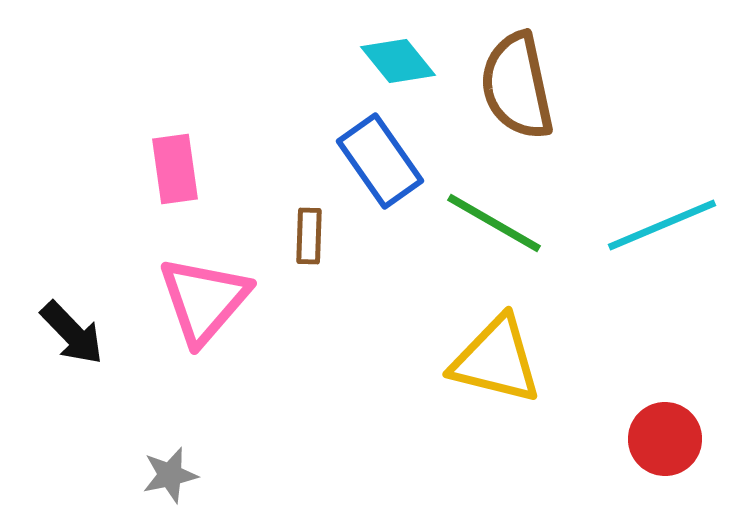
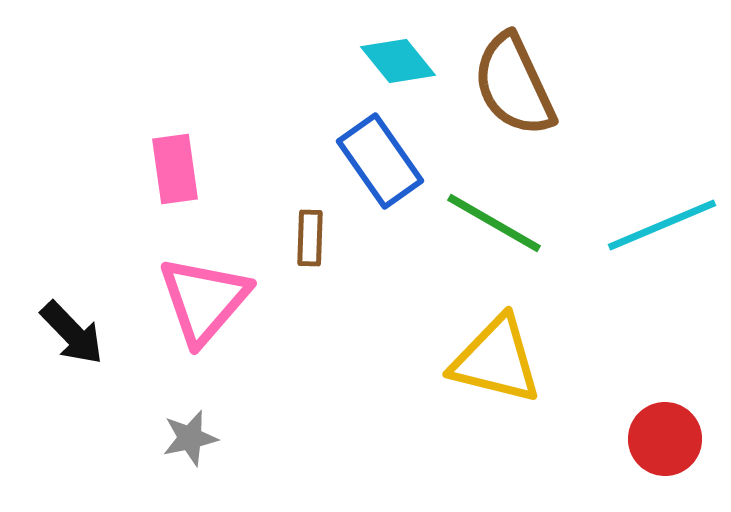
brown semicircle: moved 3 px left, 1 px up; rotated 13 degrees counterclockwise
brown rectangle: moved 1 px right, 2 px down
gray star: moved 20 px right, 37 px up
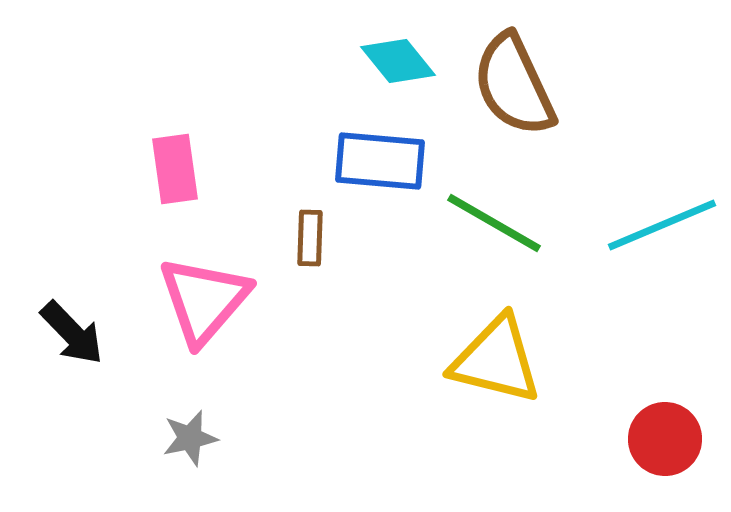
blue rectangle: rotated 50 degrees counterclockwise
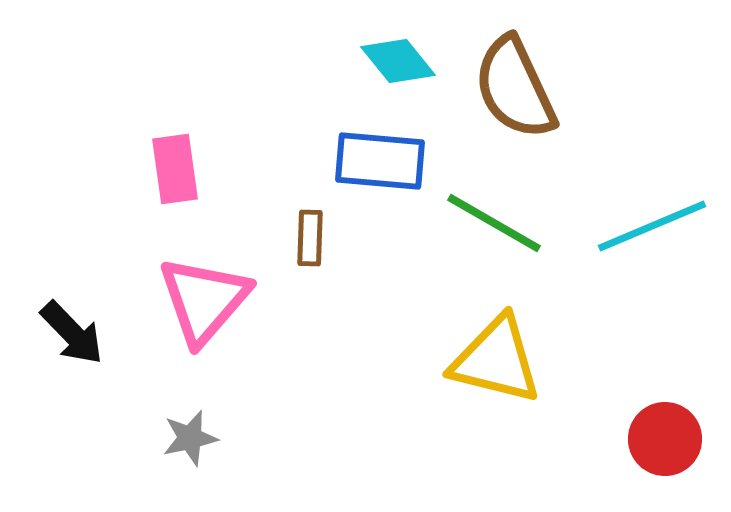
brown semicircle: moved 1 px right, 3 px down
cyan line: moved 10 px left, 1 px down
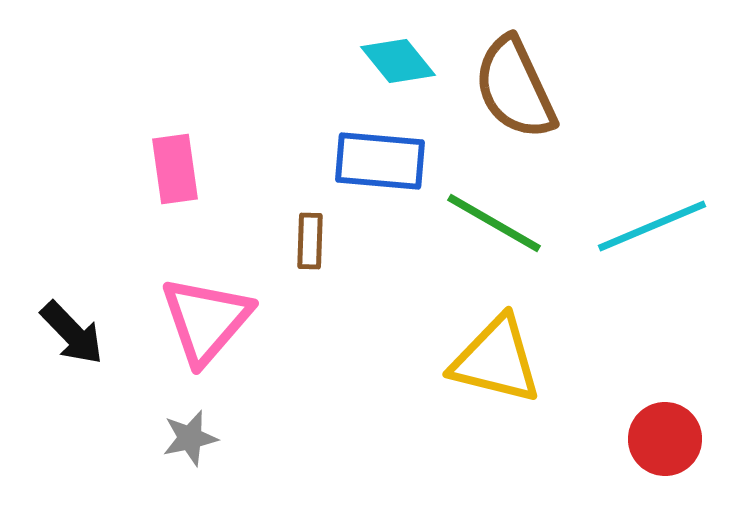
brown rectangle: moved 3 px down
pink triangle: moved 2 px right, 20 px down
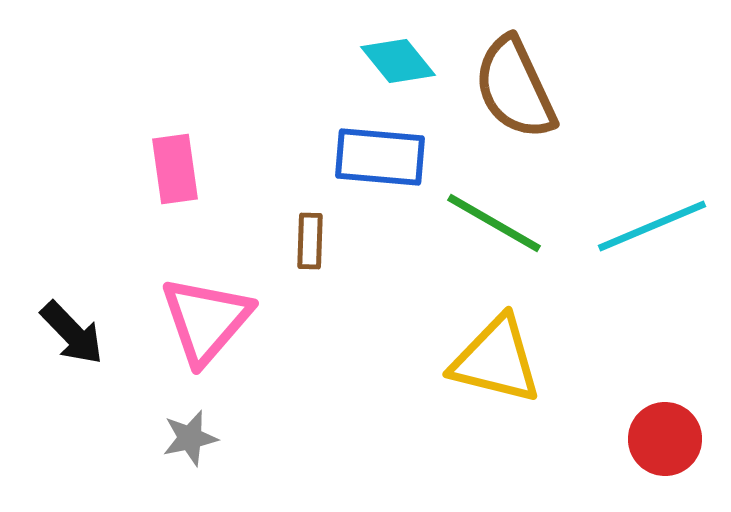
blue rectangle: moved 4 px up
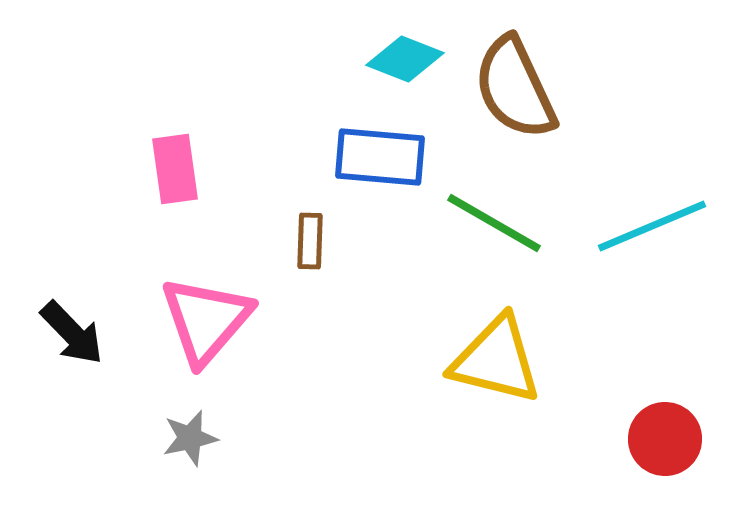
cyan diamond: moved 7 px right, 2 px up; rotated 30 degrees counterclockwise
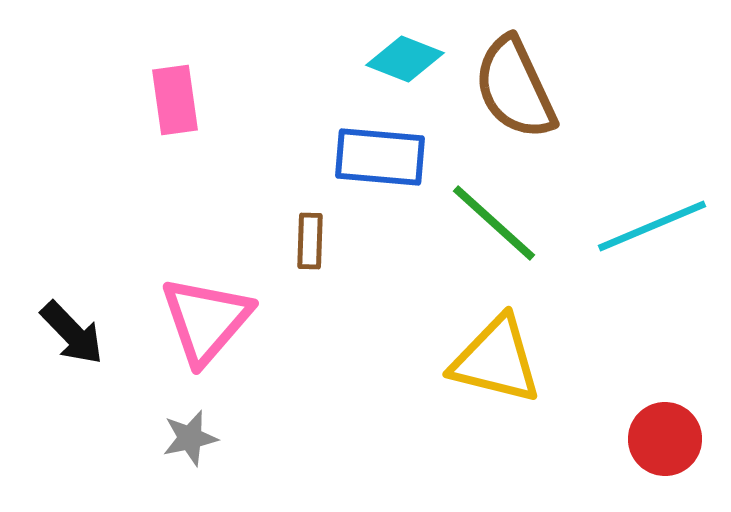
pink rectangle: moved 69 px up
green line: rotated 12 degrees clockwise
